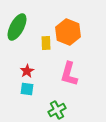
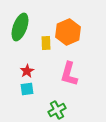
green ellipse: moved 3 px right; rotated 8 degrees counterclockwise
orange hexagon: rotated 15 degrees clockwise
cyan square: rotated 16 degrees counterclockwise
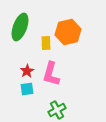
orange hexagon: rotated 10 degrees clockwise
pink L-shape: moved 18 px left
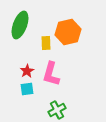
green ellipse: moved 2 px up
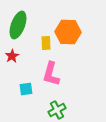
green ellipse: moved 2 px left
orange hexagon: rotated 15 degrees clockwise
red star: moved 15 px left, 15 px up
cyan square: moved 1 px left
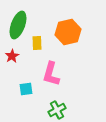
orange hexagon: rotated 15 degrees counterclockwise
yellow rectangle: moved 9 px left
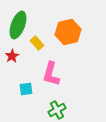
yellow rectangle: rotated 40 degrees counterclockwise
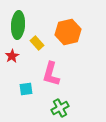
green ellipse: rotated 16 degrees counterclockwise
green cross: moved 3 px right, 2 px up
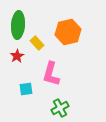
red star: moved 5 px right
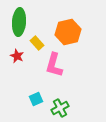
green ellipse: moved 1 px right, 3 px up
red star: rotated 16 degrees counterclockwise
pink L-shape: moved 3 px right, 9 px up
cyan square: moved 10 px right, 10 px down; rotated 16 degrees counterclockwise
